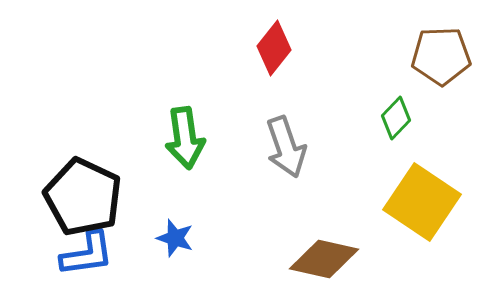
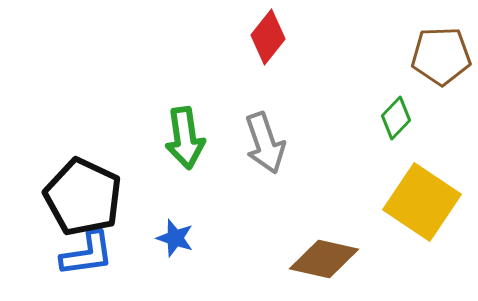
red diamond: moved 6 px left, 11 px up
gray arrow: moved 21 px left, 4 px up
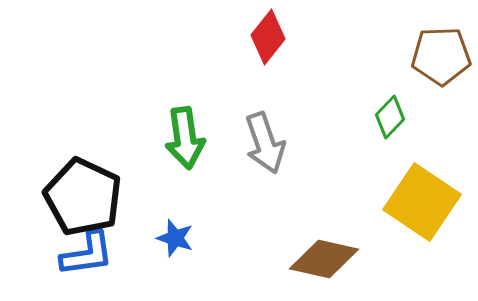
green diamond: moved 6 px left, 1 px up
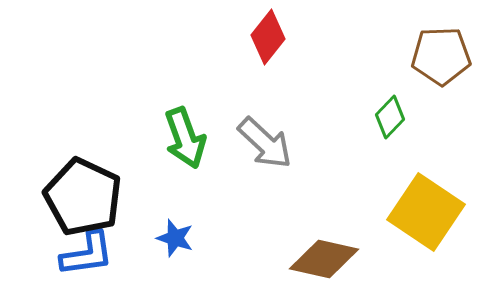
green arrow: rotated 12 degrees counterclockwise
gray arrow: rotated 28 degrees counterclockwise
yellow square: moved 4 px right, 10 px down
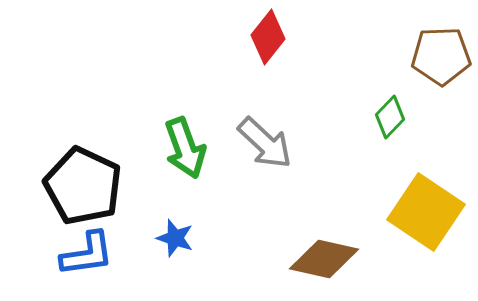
green arrow: moved 10 px down
black pentagon: moved 11 px up
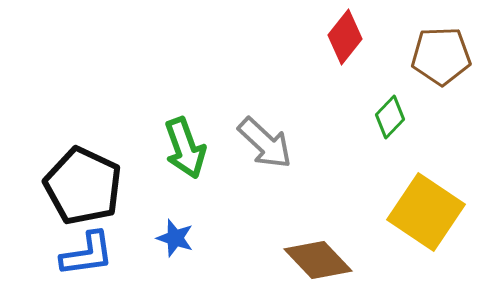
red diamond: moved 77 px right
brown diamond: moved 6 px left, 1 px down; rotated 34 degrees clockwise
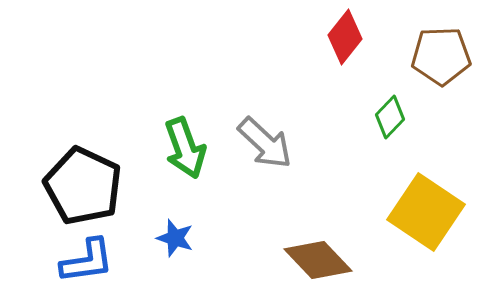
blue L-shape: moved 7 px down
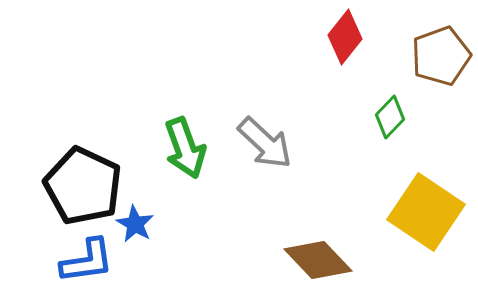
brown pentagon: rotated 18 degrees counterclockwise
blue star: moved 40 px left, 14 px up; rotated 12 degrees clockwise
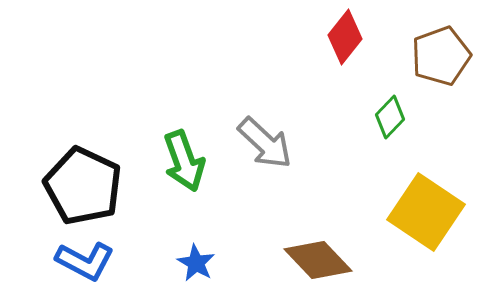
green arrow: moved 1 px left, 13 px down
blue star: moved 61 px right, 39 px down
blue L-shape: moved 2 px left; rotated 36 degrees clockwise
